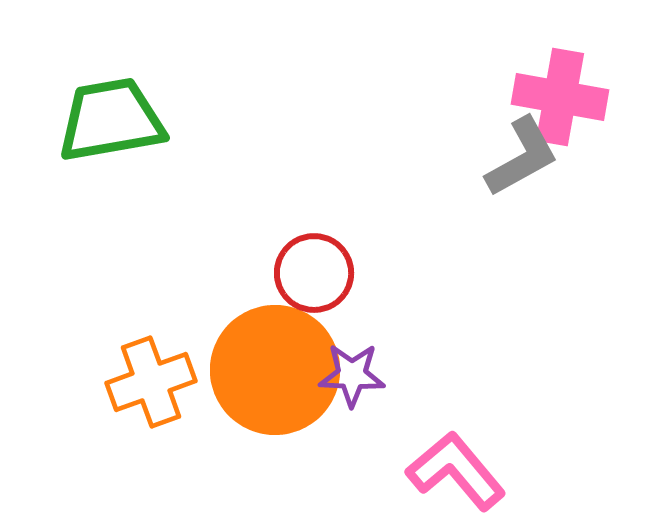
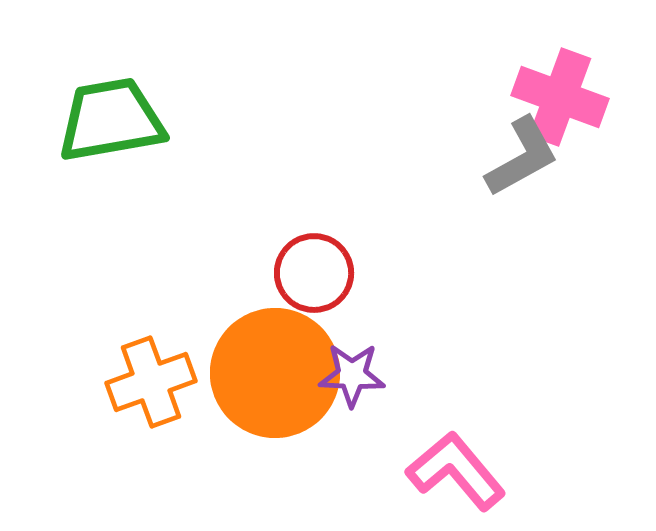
pink cross: rotated 10 degrees clockwise
orange circle: moved 3 px down
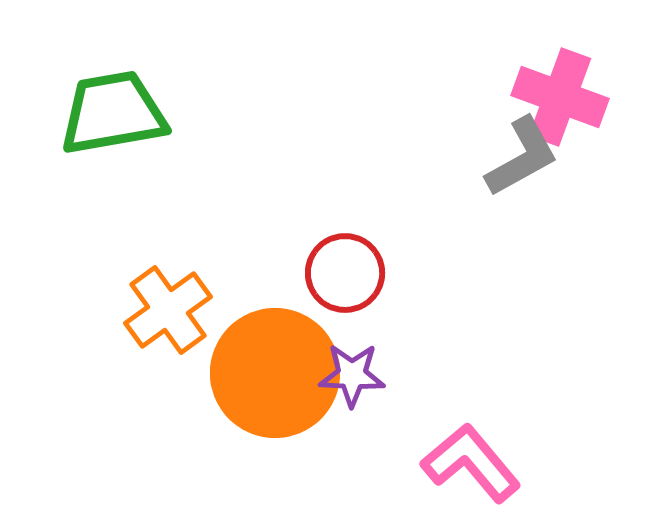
green trapezoid: moved 2 px right, 7 px up
red circle: moved 31 px right
orange cross: moved 17 px right, 72 px up; rotated 16 degrees counterclockwise
pink L-shape: moved 15 px right, 8 px up
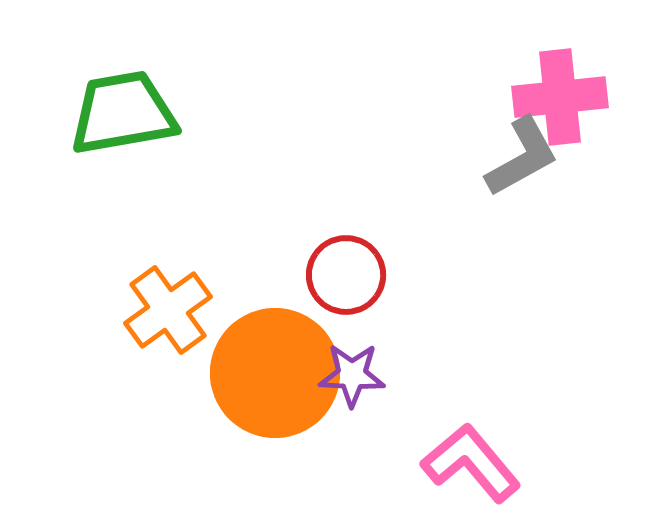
pink cross: rotated 26 degrees counterclockwise
green trapezoid: moved 10 px right
red circle: moved 1 px right, 2 px down
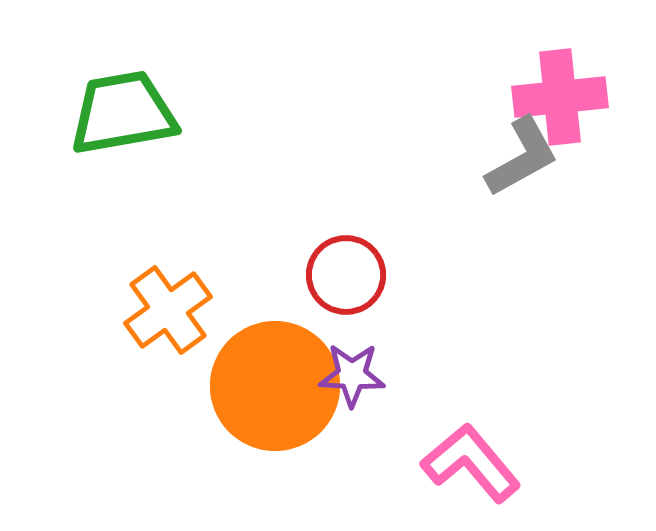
orange circle: moved 13 px down
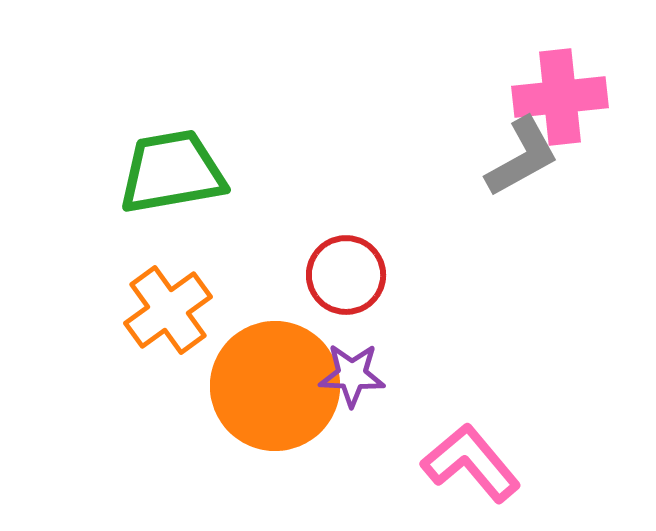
green trapezoid: moved 49 px right, 59 px down
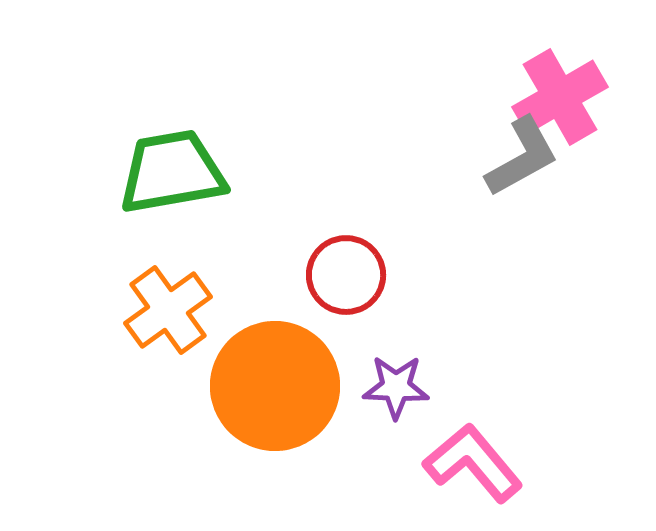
pink cross: rotated 24 degrees counterclockwise
purple star: moved 44 px right, 12 px down
pink L-shape: moved 2 px right
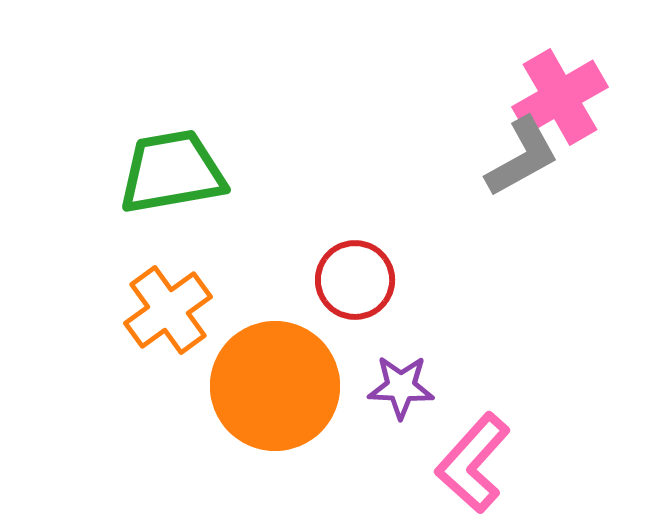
red circle: moved 9 px right, 5 px down
purple star: moved 5 px right
pink L-shape: rotated 98 degrees counterclockwise
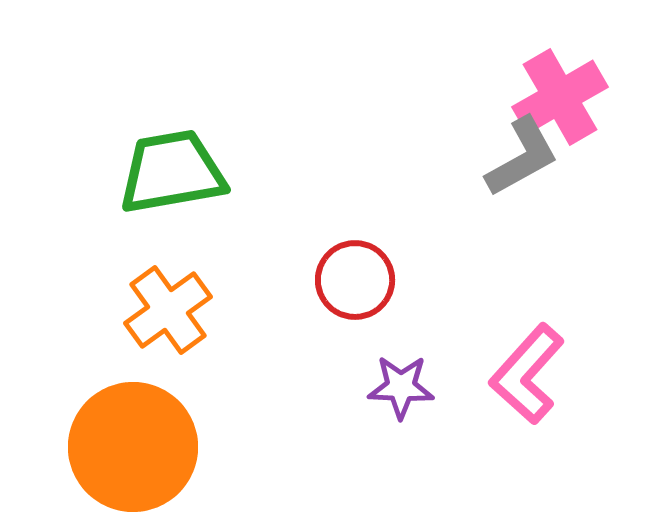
orange circle: moved 142 px left, 61 px down
pink L-shape: moved 54 px right, 89 px up
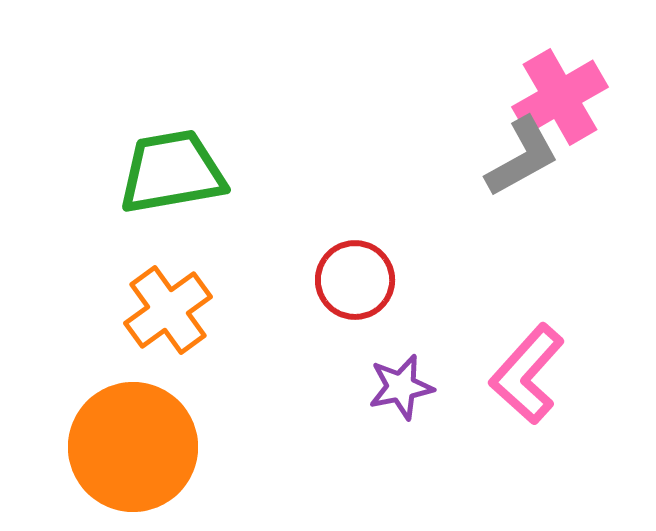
purple star: rotated 14 degrees counterclockwise
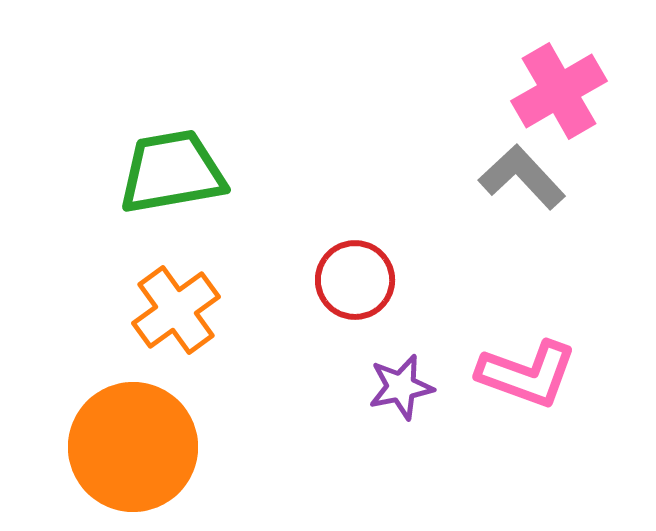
pink cross: moved 1 px left, 6 px up
gray L-shape: moved 20 px down; rotated 104 degrees counterclockwise
orange cross: moved 8 px right
pink L-shape: rotated 112 degrees counterclockwise
